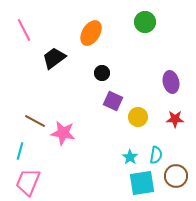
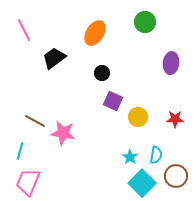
orange ellipse: moved 4 px right
purple ellipse: moved 19 px up; rotated 20 degrees clockwise
cyan square: rotated 36 degrees counterclockwise
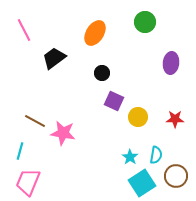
purple square: moved 1 px right
cyan square: rotated 12 degrees clockwise
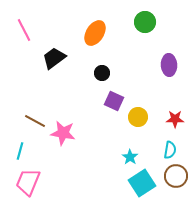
purple ellipse: moved 2 px left, 2 px down; rotated 10 degrees counterclockwise
cyan semicircle: moved 14 px right, 5 px up
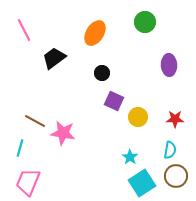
cyan line: moved 3 px up
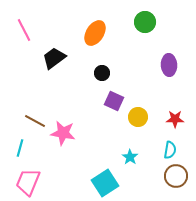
cyan square: moved 37 px left
